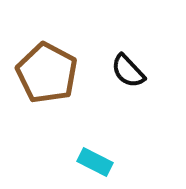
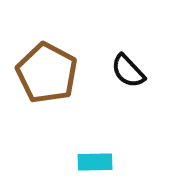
cyan rectangle: rotated 28 degrees counterclockwise
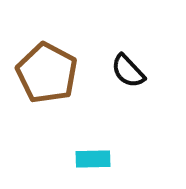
cyan rectangle: moved 2 px left, 3 px up
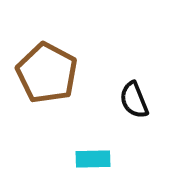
black semicircle: moved 6 px right, 29 px down; rotated 21 degrees clockwise
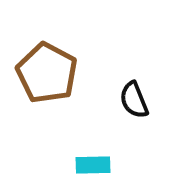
cyan rectangle: moved 6 px down
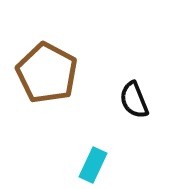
cyan rectangle: rotated 64 degrees counterclockwise
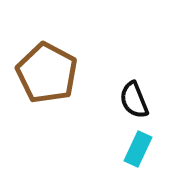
cyan rectangle: moved 45 px right, 16 px up
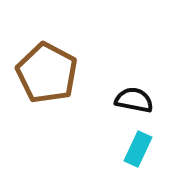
black semicircle: rotated 123 degrees clockwise
